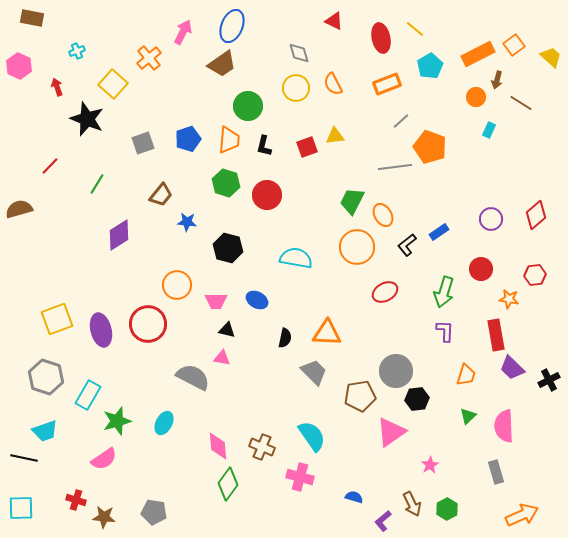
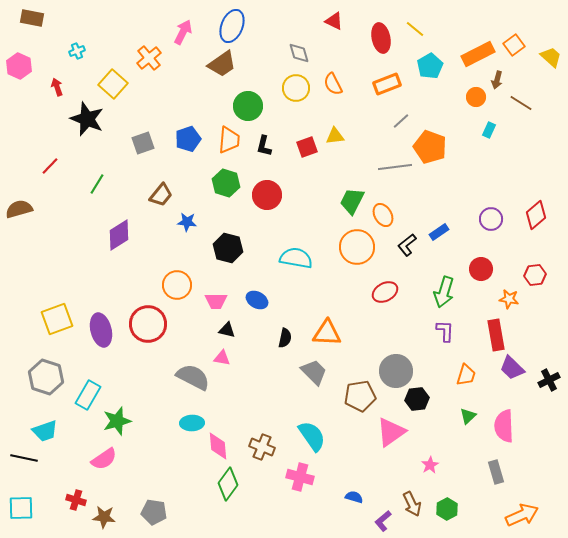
cyan ellipse at (164, 423): moved 28 px right; rotated 60 degrees clockwise
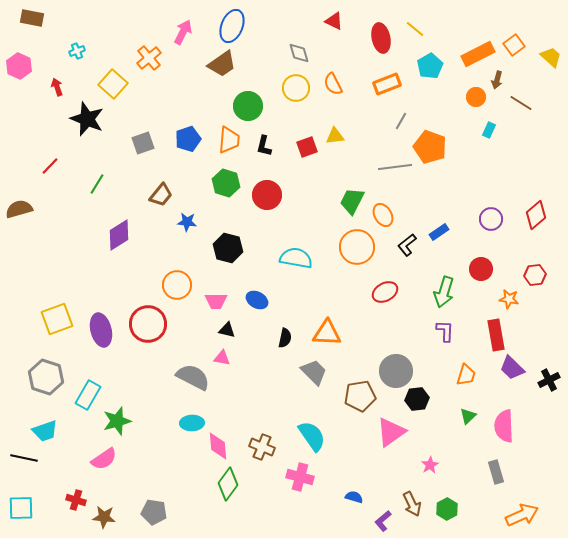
gray line at (401, 121): rotated 18 degrees counterclockwise
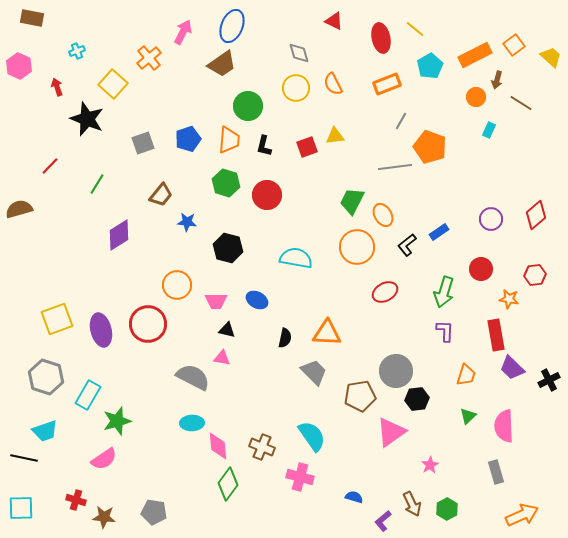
orange rectangle at (478, 54): moved 3 px left, 1 px down
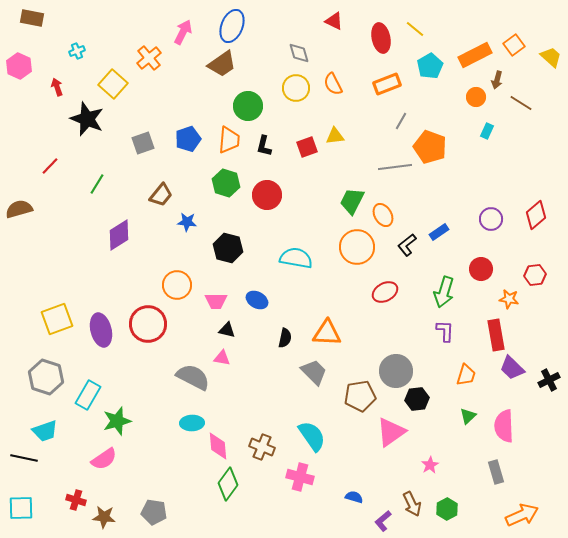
cyan rectangle at (489, 130): moved 2 px left, 1 px down
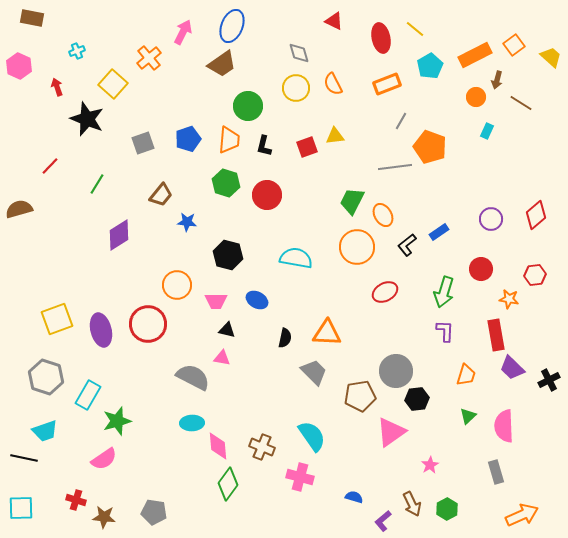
black hexagon at (228, 248): moved 7 px down
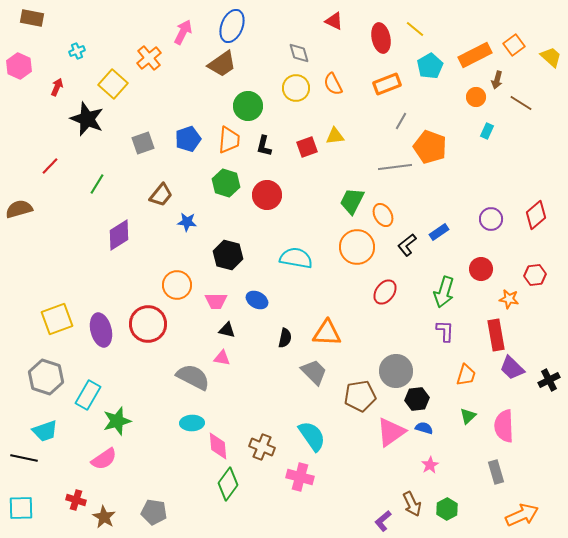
red arrow at (57, 87): rotated 42 degrees clockwise
red ellipse at (385, 292): rotated 25 degrees counterclockwise
blue semicircle at (354, 497): moved 70 px right, 69 px up
brown star at (104, 517): rotated 25 degrees clockwise
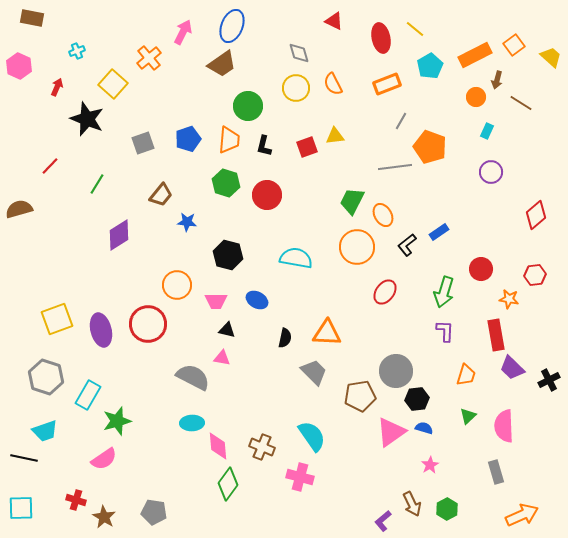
purple circle at (491, 219): moved 47 px up
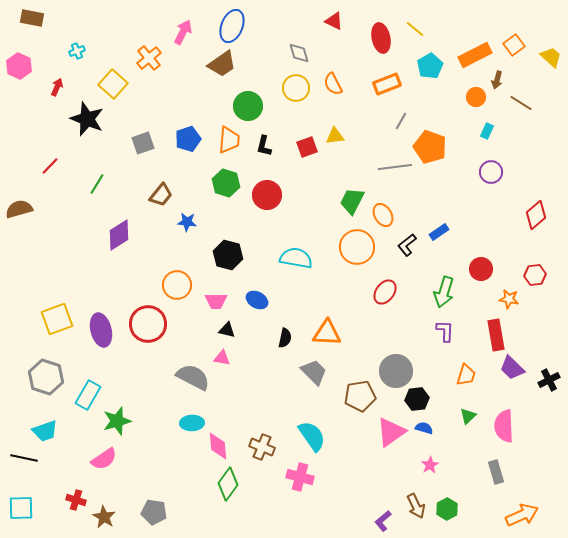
brown arrow at (412, 504): moved 4 px right, 2 px down
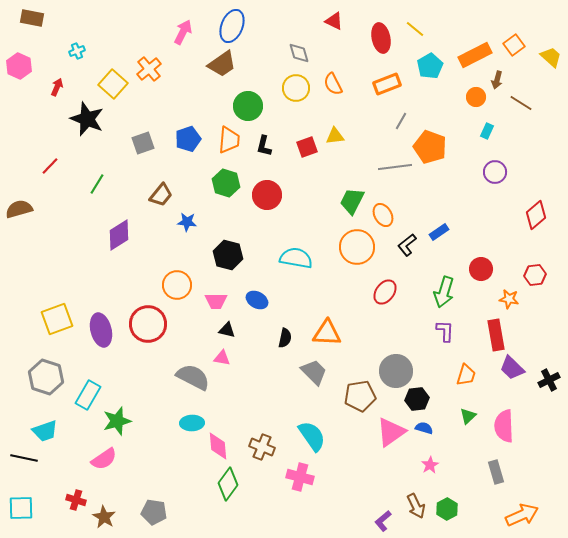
orange cross at (149, 58): moved 11 px down
purple circle at (491, 172): moved 4 px right
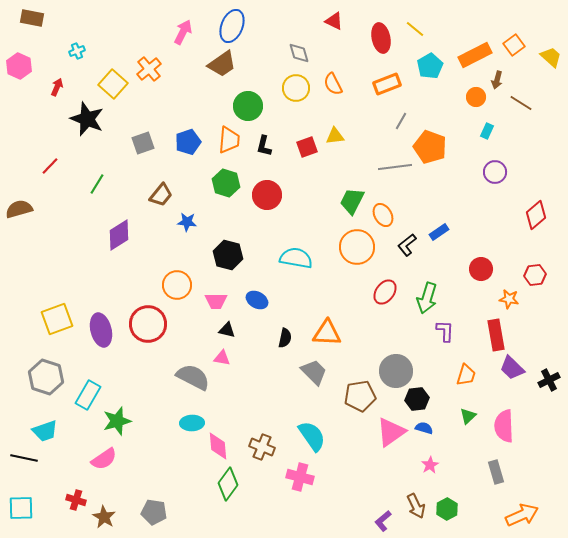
blue pentagon at (188, 139): moved 3 px down
green arrow at (444, 292): moved 17 px left, 6 px down
